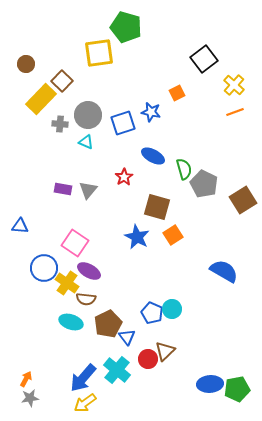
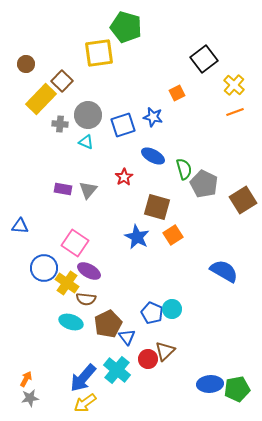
blue star at (151, 112): moved 2 px right, 5 px down
blue square at (123, 123): moved 2 px down
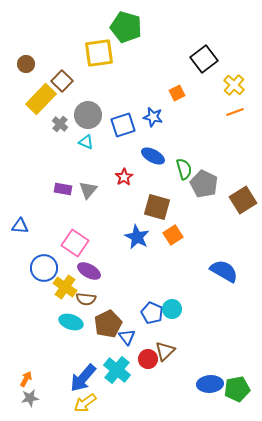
gray cross at (60, 124): rotated 35 degrees clockwise
yellow cross at (67, 283): moved 2 px left, 4 px down
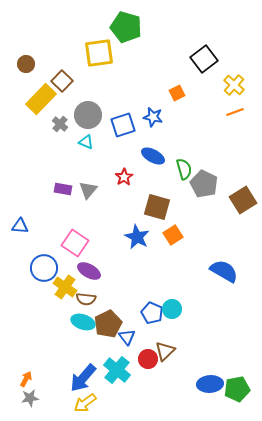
cyan ellipse at (71, 322): moved 12 px right
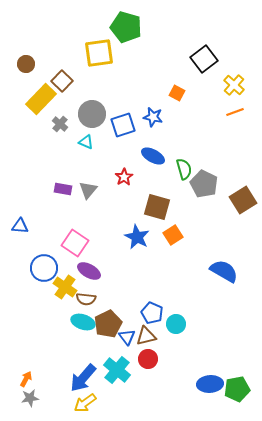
orange square at (177, 93): rotated 35 degrees counterclockwise
gray circle at (88, 115): moved 4 px right, 1 px up
cyan circle at (172, 309): moved 4 px right, 15 px down
brown triangle at (165, 351): moved 19 px left, 15 px up; rotated 30 degrees clockwise
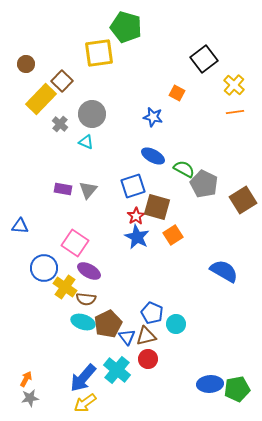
orange line at (235, 112): rotated 12 degrees clockwise
blue square at (123, 125): moved 10 px right, 61 px down
green semicircle at (184, 169): rotated 45 degrees counterclockwise
red star at (124, 177): moved 12 px right, 39 px down
